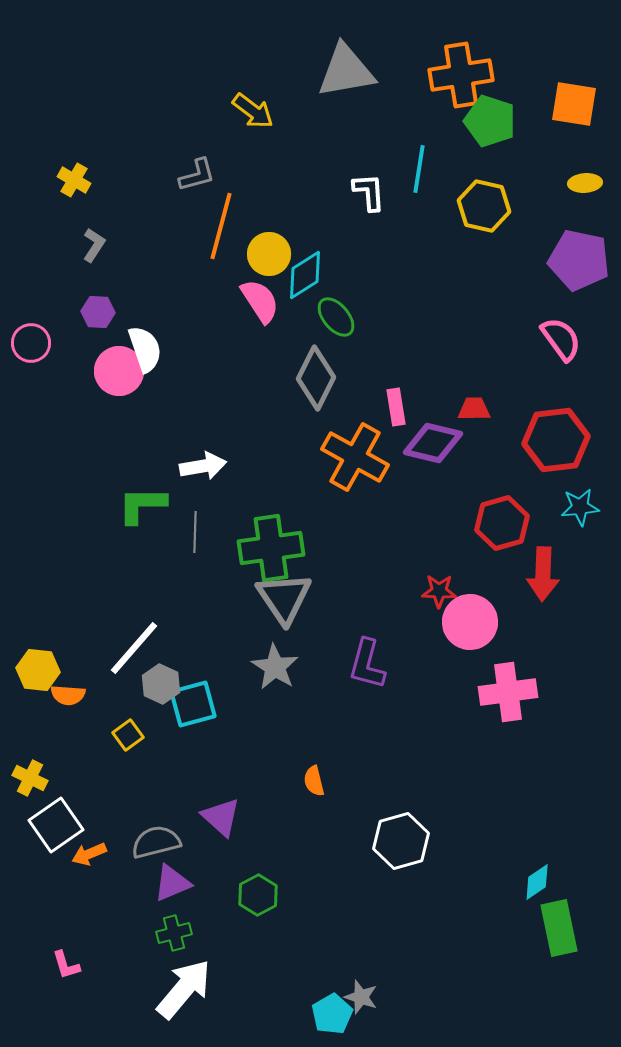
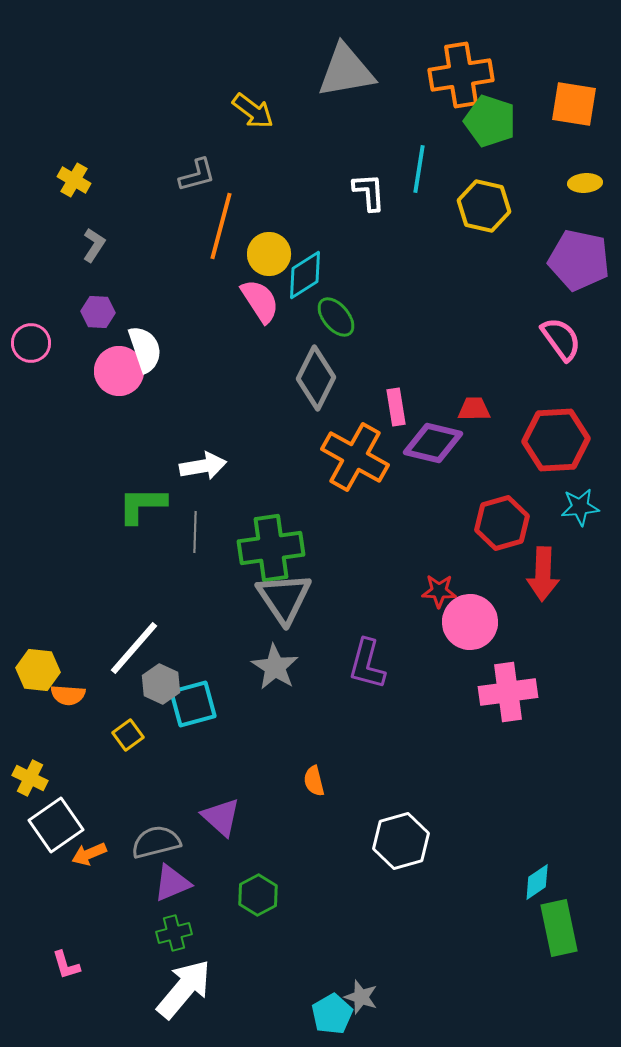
red hexagon at (556, 440): rotated 4 degrees clockwise
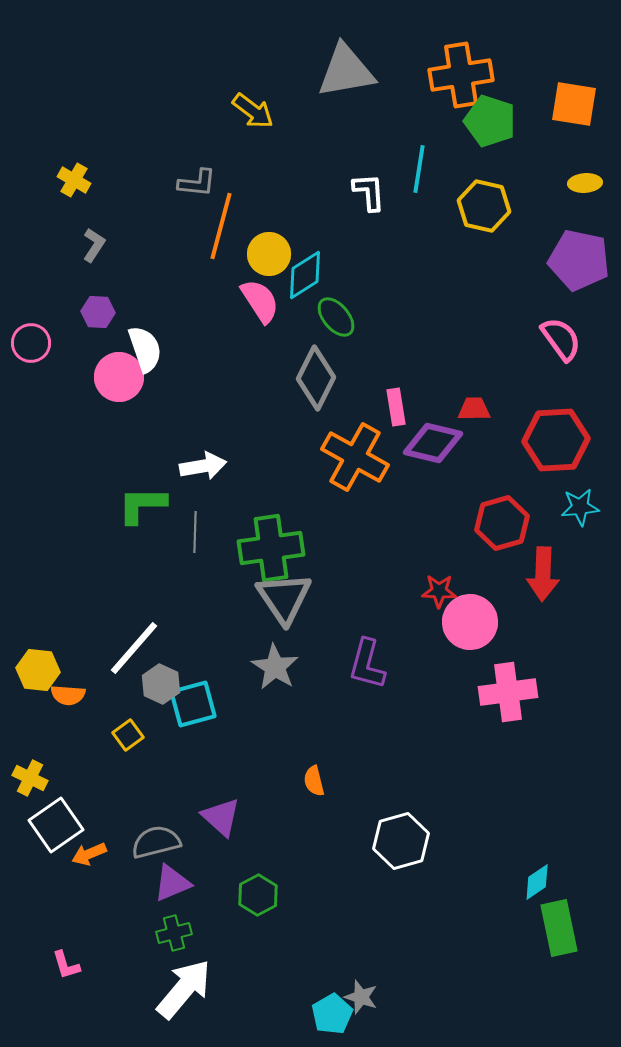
gray L-shape at (197, 175): moved 8 px down; rotated 21 degrees clockwise
pink circle at (119, 371): moved 6 px down
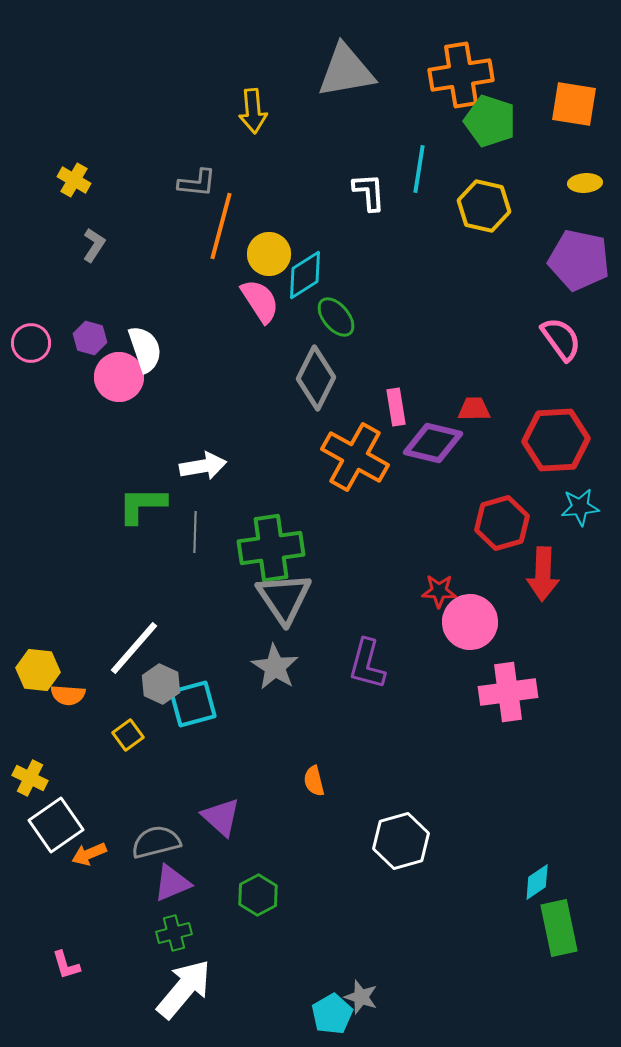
yellow arrow at (253, 111): rotated 48 degrees clockwise
purple hexagon at (98, 312): moved 8 px left, 26 px down; rotated 12 degrees clockwise
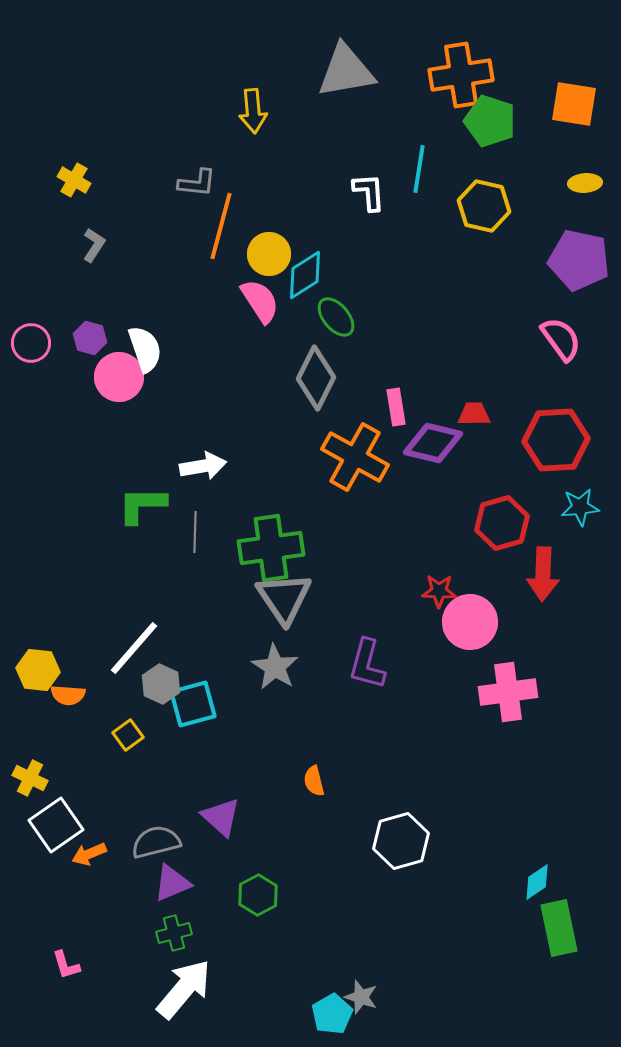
red trapezoid at (474, 409): moved 5 px down
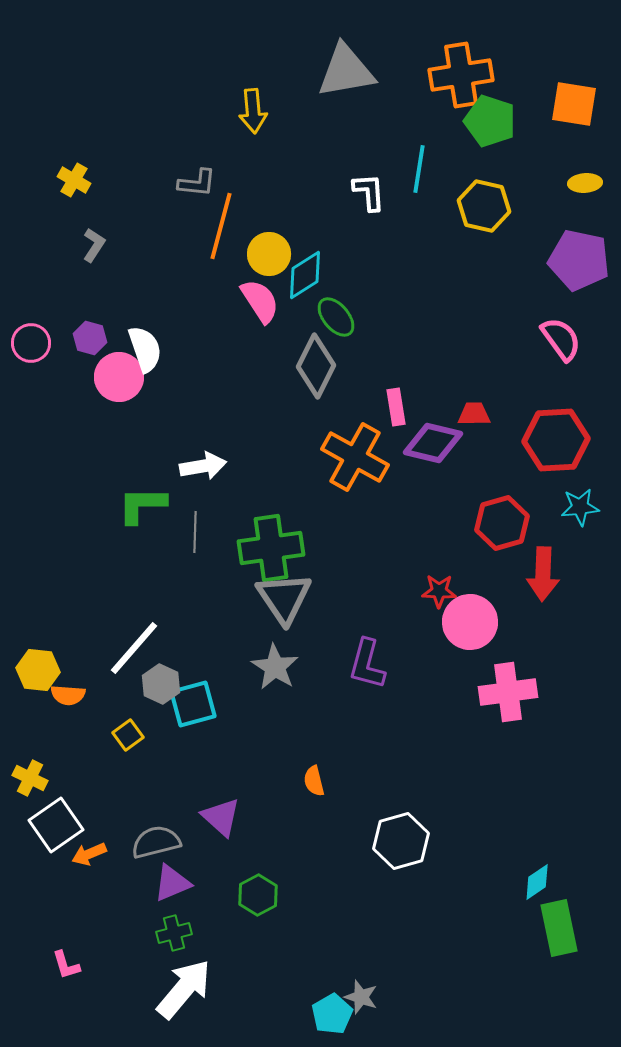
gray diamond at (316, 378): moved 12 px up
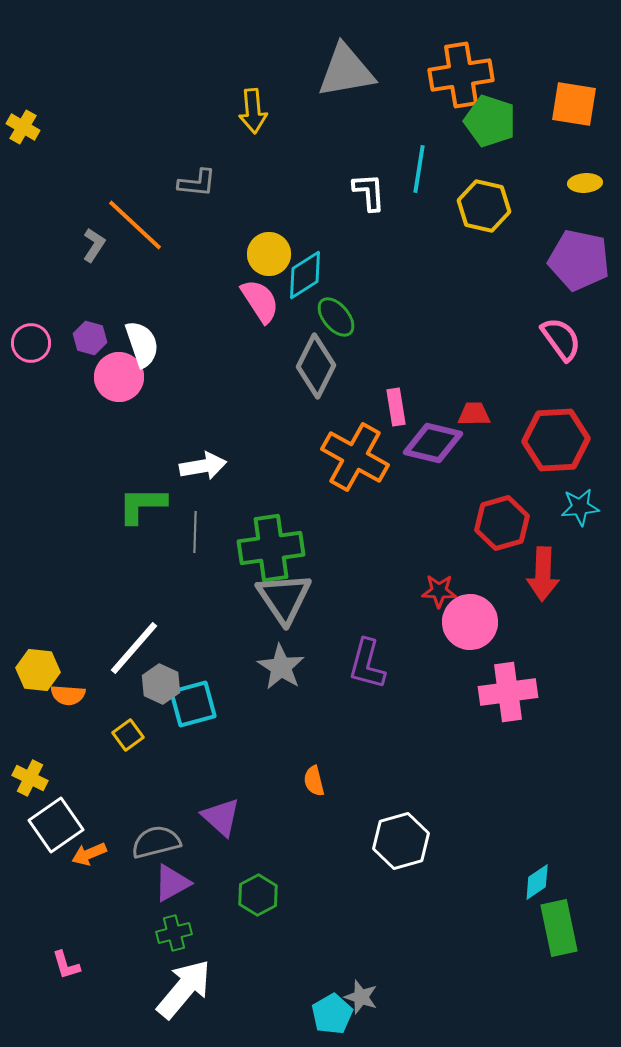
yellow cross at (74, 180): moved 51 px left, 53 px up
orange line at (221, 226): moved 86 px left, 1 px up; rotated 62 degrees counterclockwise
white semicircle at (145, 349): moved 3 px left, 5 px up
gray star at (275, 667): moved 6 px right
purple triangle at (172, 883): rotated 6 degrees counterclockwise
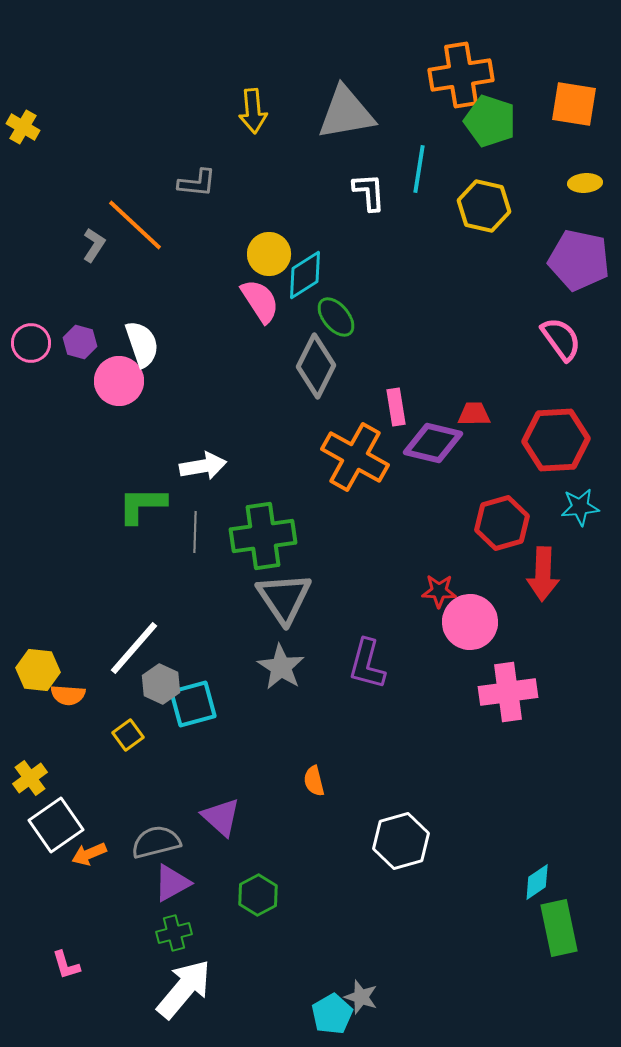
gray triangle at (346, 71): moved 42 px down
purple hexagon at (90, 338): moved 10 px left, 4 px down
pink circle at (119, 377): moved 4 px down
green cross at (271, 548): moved 8 px left, 12 px up
yellow cross at (30, 778): rotated 28 degrees clockwise
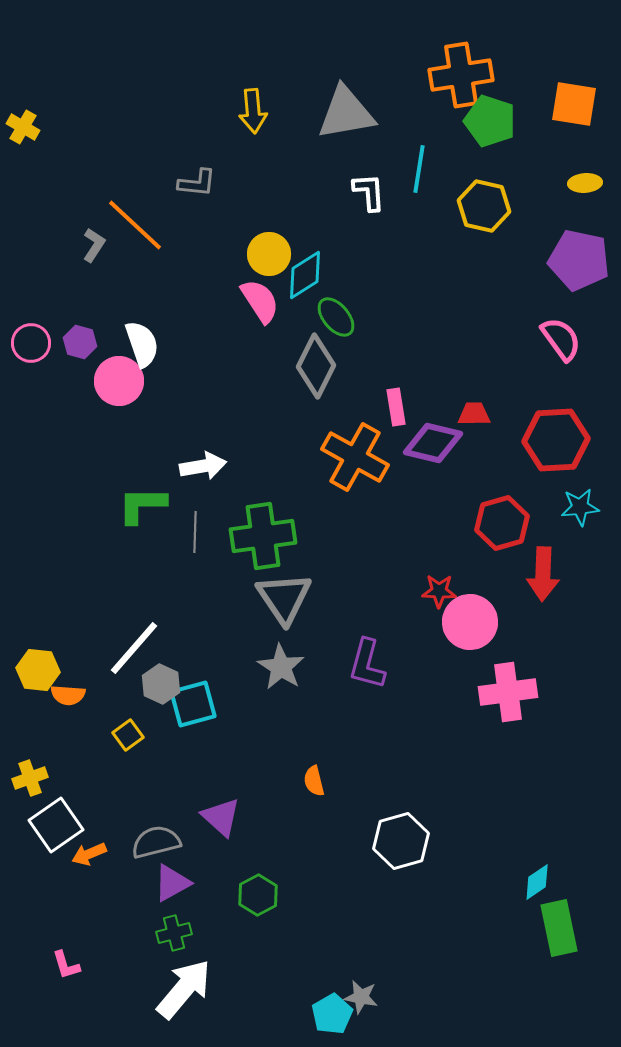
yellow cross at (30, 778): rotated 16 degrees clockwise
gray star at (361, 997): rotated 8 degrees counterclockwise
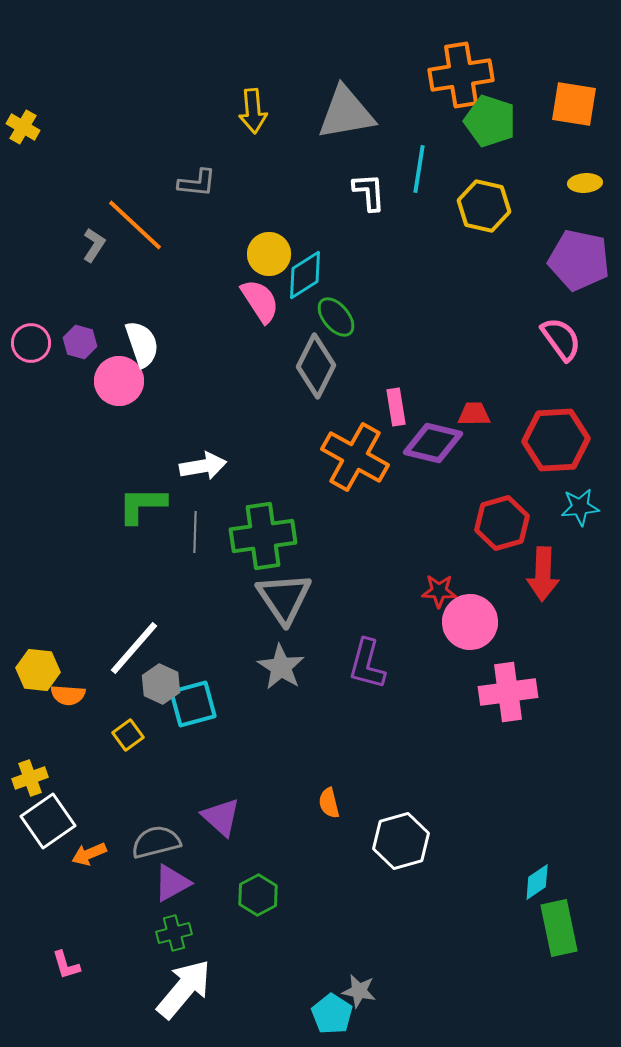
orange semicircle at (314, 781): moved 15 px right, 22 px down
white square at (56, 825): moved 8 px left, 4 px up
gray star at (361, 997): moved 2 px left, 6 px up
cyan pentagon at (332, 1014): rotated 9 degrees counterclockwise
